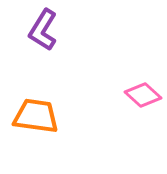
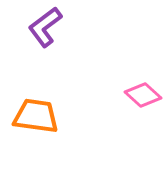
purple L-shape: moved 2 px right, 3 px up; rotated 21 degrees clockwise
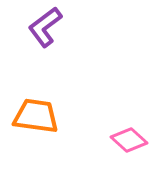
pink diamond: moved 14 px left, 45 px down
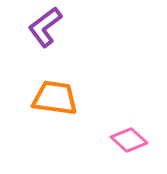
orange trapezoid: moved 19 px right, 18 px up
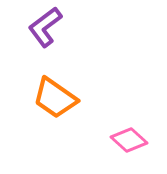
orange trapezoid: rotated 153 degrees counterclockwise
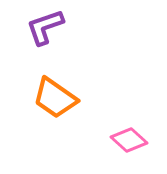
purple L-shape: rotated 18 degrees clockwise
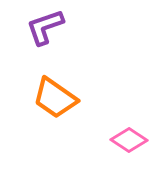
pink diamond: rotated 9 degrees counterclockwise
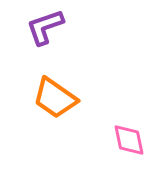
pink diamond: rotated 45 degrees clockwise
